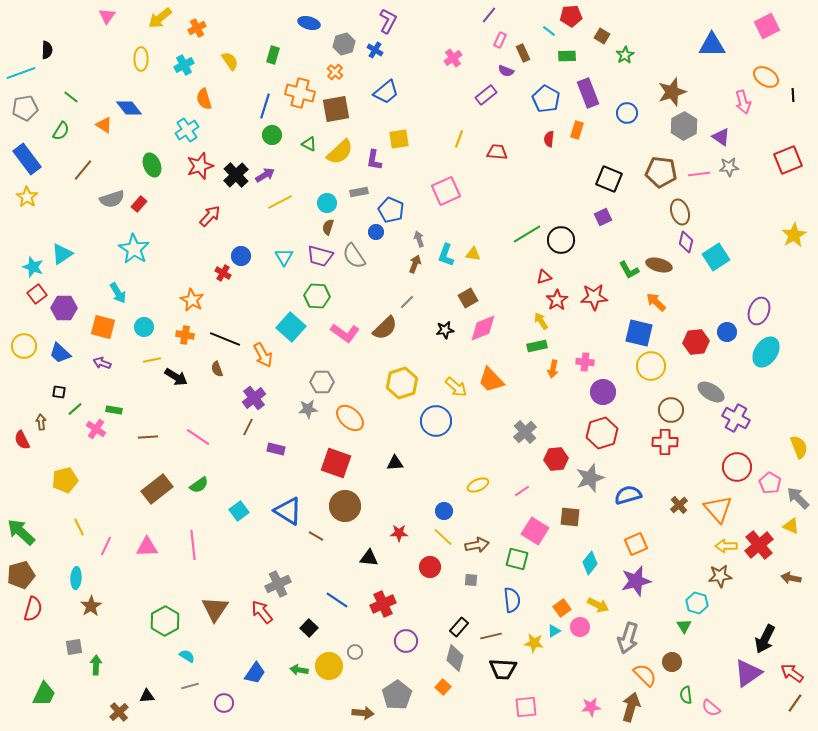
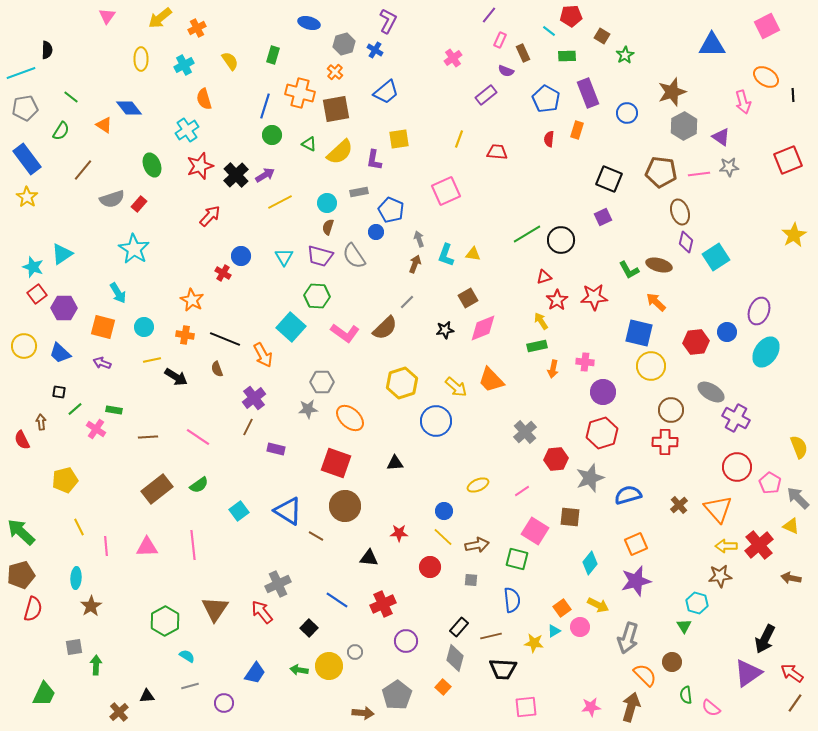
pink line at (106, 546): rotated 30 degrees counterclockwise
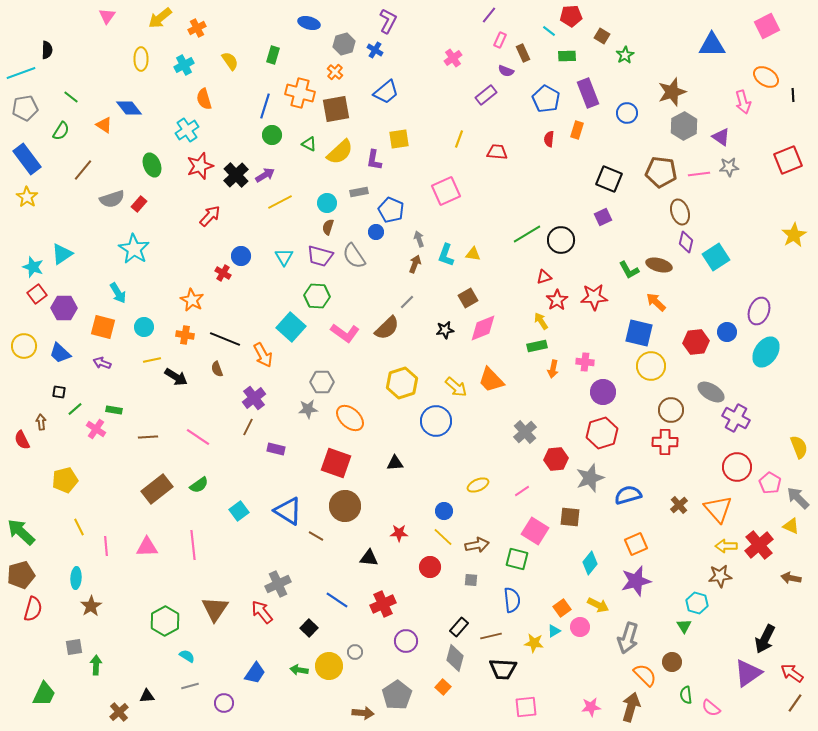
brown semicircle at (385, 328): moved 2 px right
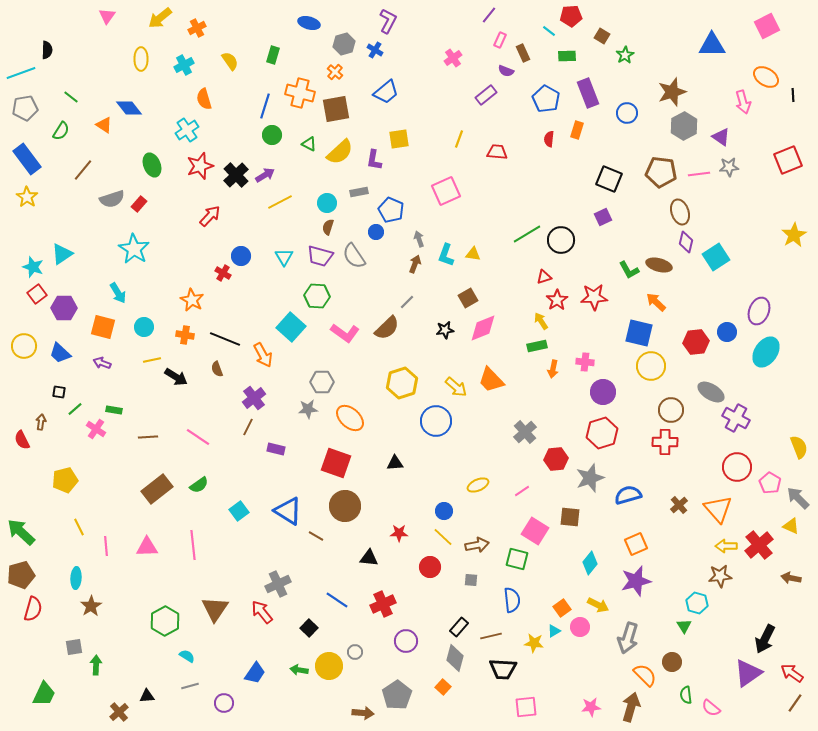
brown arrow at (41, 422): rotated 14 degrees clockwise
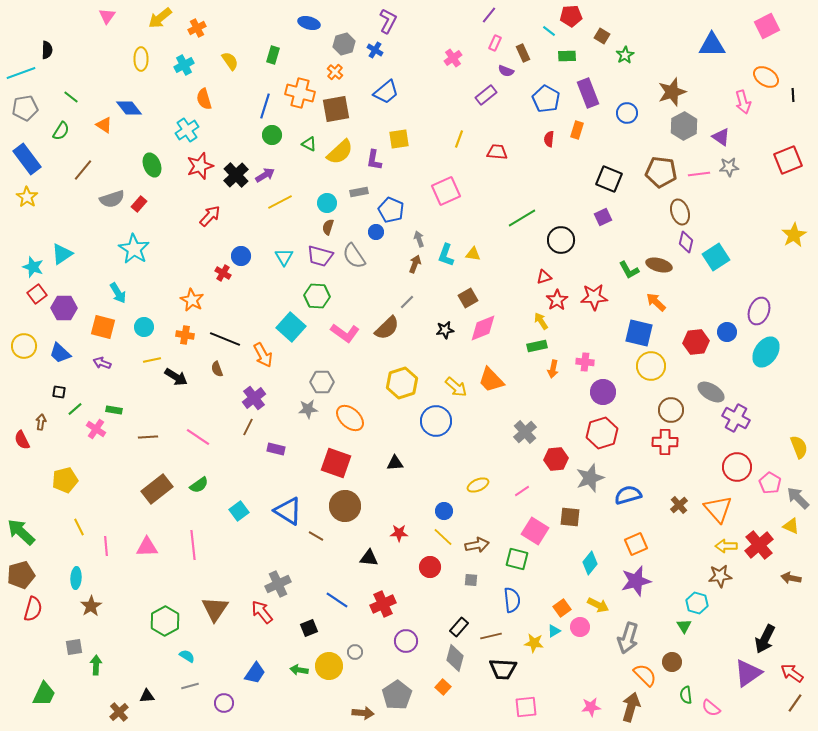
pink rectangle at (500, 40): moved 5 px left, 3 px down
green line at (527, 234): moved 5 px left, 16 px up
black square at (309, 628): rotated 24 degrees clockwise
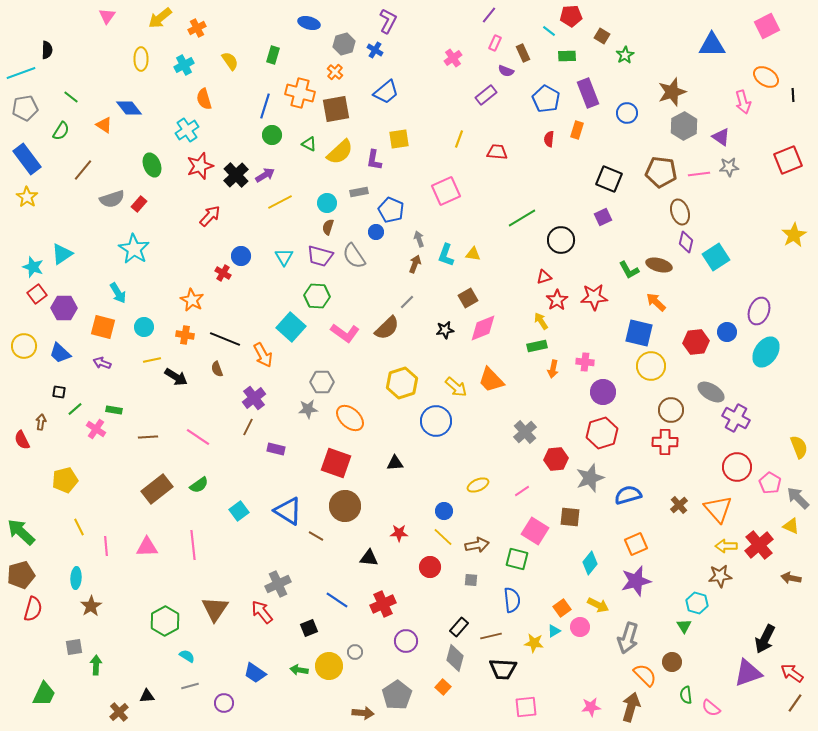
blue trapezoid at (255, 673): rotated 90 degrees clockwise
purple triangle at (748, 673): rotated 16 degrees clockwise
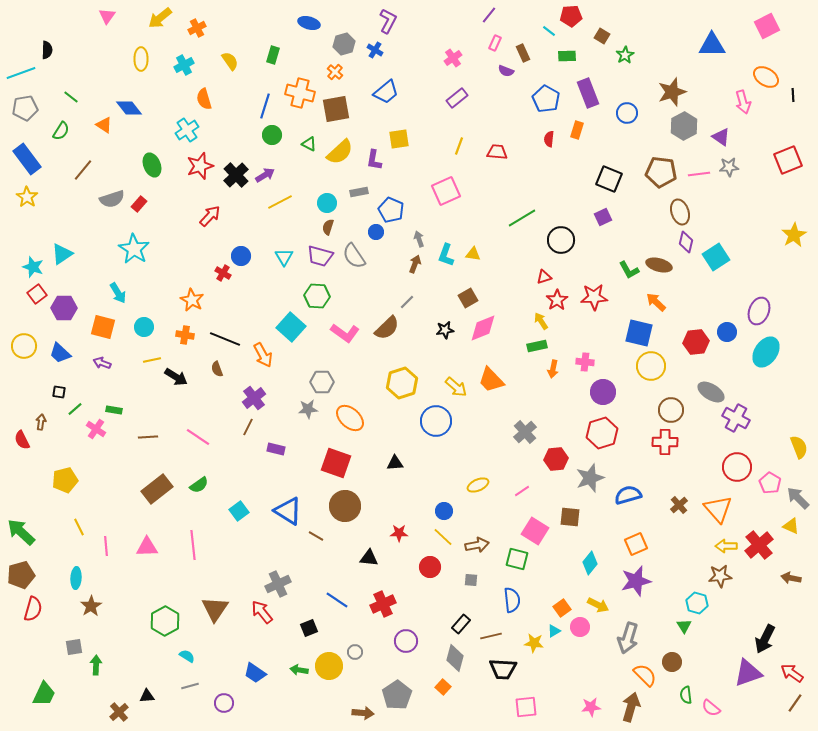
purple rectangle at (486, 95): moved 29 px left, 3 px down
yellow line at (459, 139): moved 7 px down
black rectangle at (459, 627): moved 2 px right, 3 px up
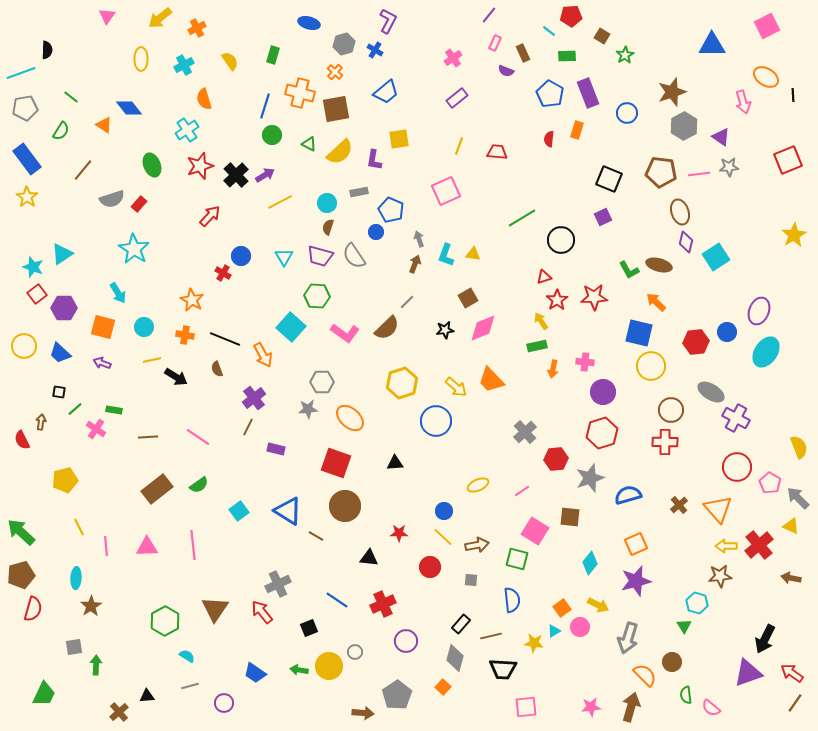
blue pentagon at (546, 99): moved 4 px right, 5 px up
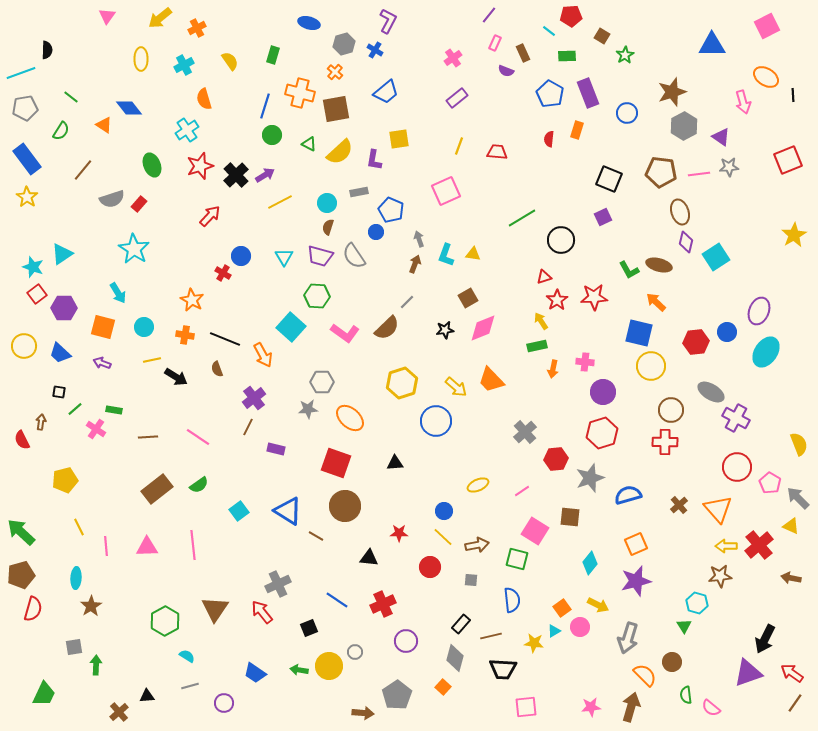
yellow semicircle at (799, 447): moved 3 px up
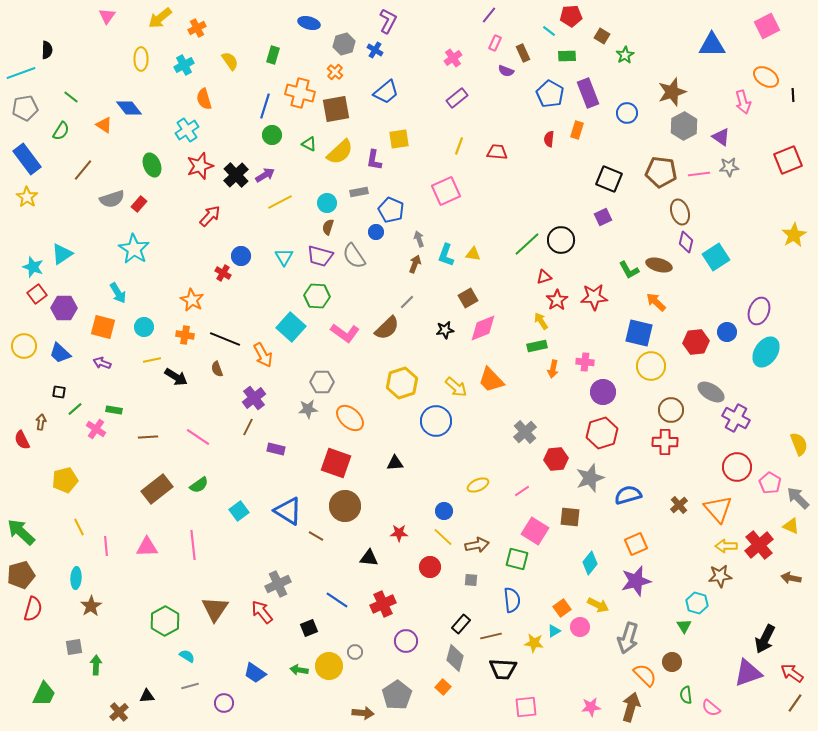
green line at (522, 218): moved 5 px right, 26 px down; rotated 12 degrees counterclockwise
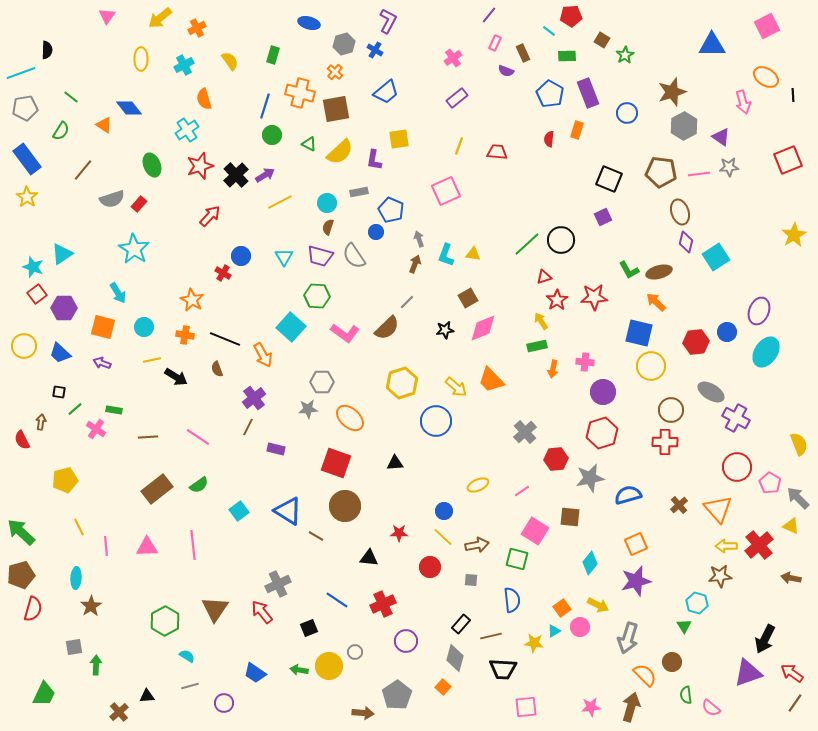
brown square at (602, 36): moved 4 px down
brown ellipse at (659, 265): moved 7 px down; rotated 30 degrees counterclockwise
gray star at (590, 478): rotated 8 degrees clockwise
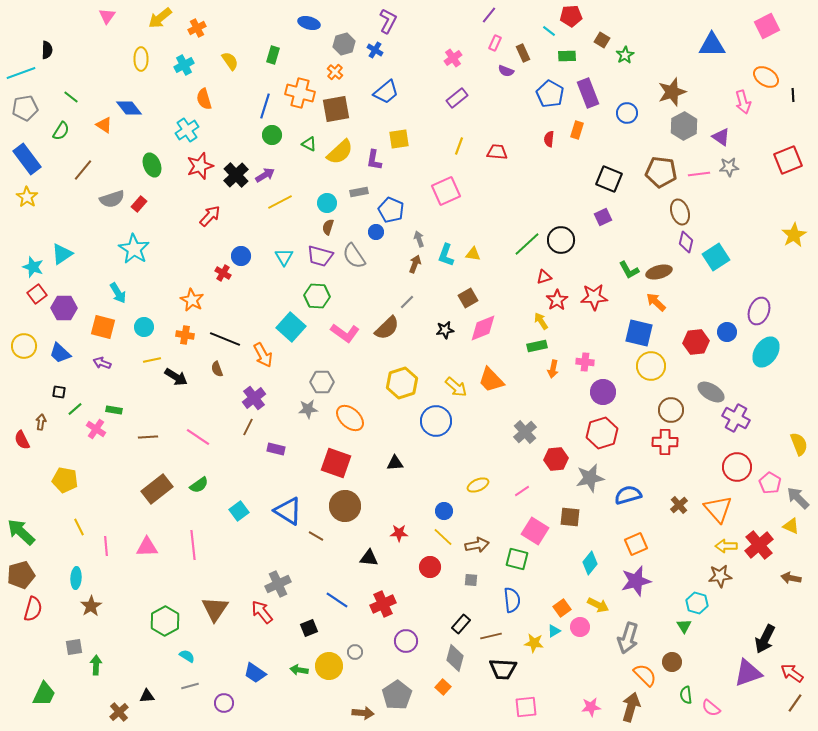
yellow pentagon at (65, 480): rotated 25 degrees clockwise
